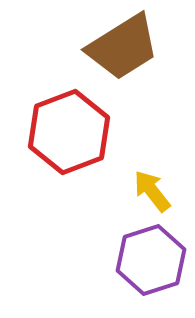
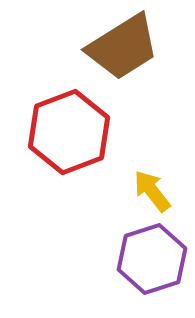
purple hexagon: moved 1 px right, 1 px up
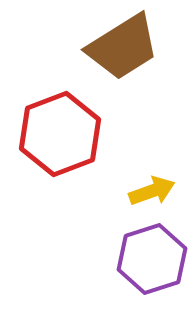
red hexagon: moved 9 px left, 2 px down
yellow arrow: rotated 108 degrees clockwise
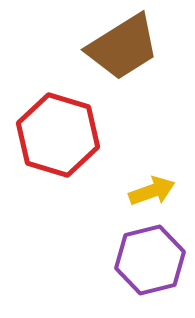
red hexagon: moved 2 px left, 1 px down; rotated 22 degrees counterclockwise
purple hexagon: moved 2 px left, 1 px down; rotated 4 degrees clockwise
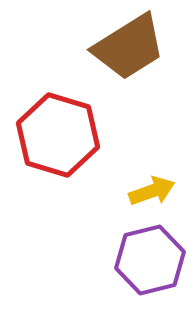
brown trapezoid: moved 6 px right
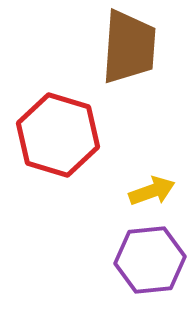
brown trapezoid: rotated 54 degrees counterclockwise
purple hexagon: rotated 8 degrees clockwise
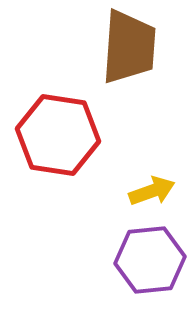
red hexagon: rotated 8 degrees counterclockwise
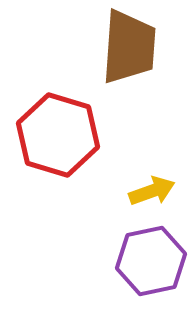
red hexagon: rotated 8 degrees clockwise
purple hexagon: moved 1 px right, 1 px down; rotated 6 degrees counterclockwise
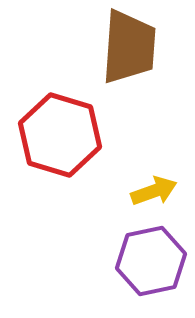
red hexagon: moved 2 px right
yellow arrow: moved 2 px right
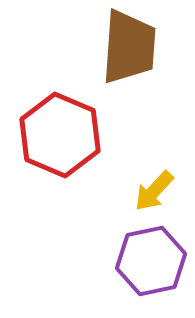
red hexagon: rotated 6 degrees clockwise
yellow arrow: rotated 153 degrees clockwise
